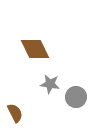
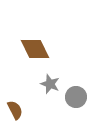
gray star: rotated 12 degrees clockwise
brown semicircle: moved 3 px up
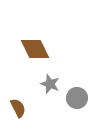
gray circle: moved 1 px right, 1 px down
brown semicircle: moved 3 px right, 2 px up
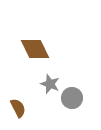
gray circle: moved 5 px left
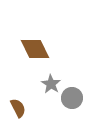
gray star: moved 1 px right; rotated 12 degrees clockwise
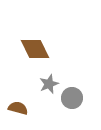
gray star: moved 2 px left; rotated 18 degrees clockwise
brown semicircle: rotated 48 degrees counterclockwise
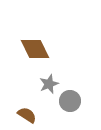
gray circle: moved 2 px left, 3 px down
brown semicircle: moved 9 px right, 7 px down; rotated 18 degrees clockwise
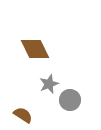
gray circle: moved 1 px up
brown semicircle: moved 4 px left
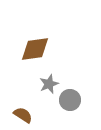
brown diamond: rotated 72 degrees counterclockwise
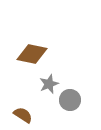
brown diamond: moved 3 px left, 5 px down; rotated 20 degrees clockwise
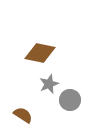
brown diamond: moved 8 px right, 1 px up
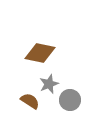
brown semicircle: moved 7 px right, 14 px up
